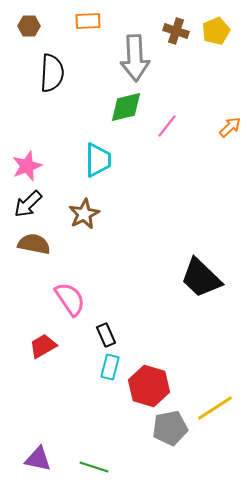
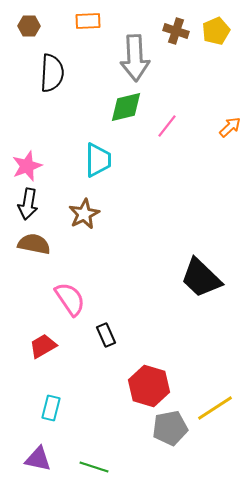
black arrow: rotated 36 degrees counterclockwise
cyan rectangle: moved 59 px left, 41 px down
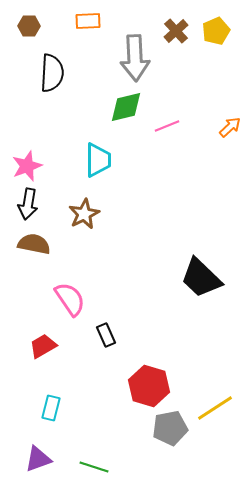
brown cross: rotated 30 degrees clockwise
pink line: rotated 30 degrees clockwise
purple triangle: rotated 32 degrees counterclockwise
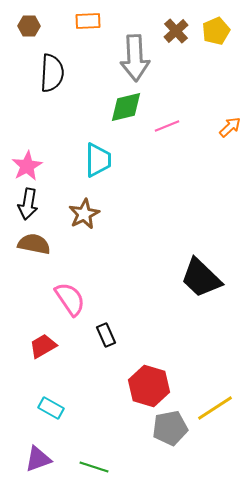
pink star: rotated 8 degrees counterclockwise
cyan rectangle: rotated 75 degrees counterclockwise
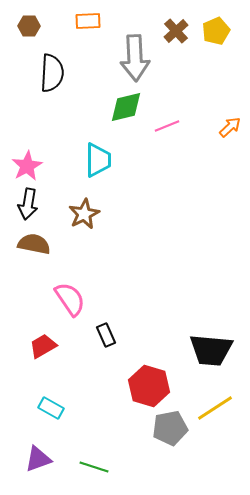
black trapezoid: moved 10 px right, 72 px down; rotated 39 degrees counterclockwise
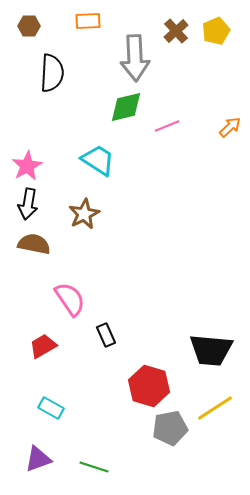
cyan trapezoid: rotated 57 degrees counterclockwise
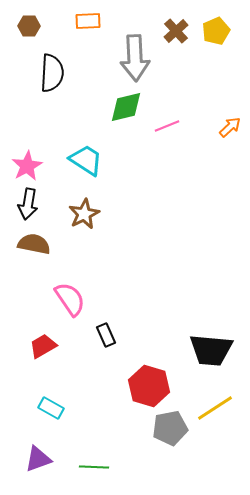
cyan trapezoid: moved 12 px left
green line: rotated 16 degrees counterclockwise
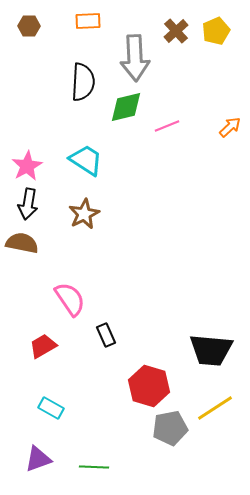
black semicircle: moved 31 px right, 9 px down
brown semicircle: moved 12 px left, 1 px up
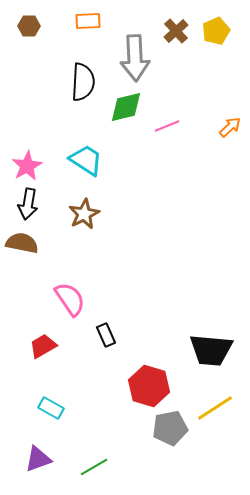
green line: rotated 32 degrees counterclockwise
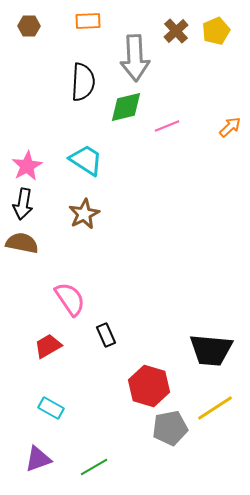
black arrow: moved 5 px left
red trapezoid: moved 5 px right
